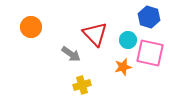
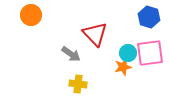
orange circle: moved 12 px up
cyan circle: moved 13 px down
pink square: rotated 20 degrees counterclockwise
yellow cross: moved 4 px left, 1 px up; rotated 24 degrees clockwise
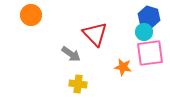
cyan circle: moved 16 px right, 21 px up
orange star: rotated 24 degrees clockwise
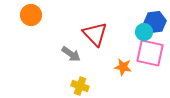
blue hexagon: moved 6 px right, 5 px down; rotated 25 degrees counterclockwise
pink square: rotated 20 degrees clockwise
yellow cross: moved 2 px right, 2 px down; rotated 12 degrees clockwise
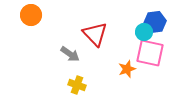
gray arrow: moved 1 px left
orange star: moved 4 px right, 2 px down; rotated 30 degrees counterclockwise
yellow cross: moved 3 px left, 1 px up
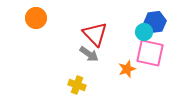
orange circle: moved 5 px right, 3 px down
gray arrow: moved 19 px right
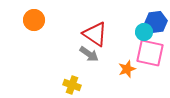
orange circle: moved 2 px left, 2 px down
blue hexagon: moved 1 px right
red triangle: rotated 12 degrees counterclockwise
yellow cross: moved 5 px left
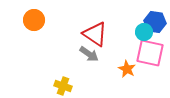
blue hexagon: moved 1 px left; rotated 15 degrees clockwise
orange star: rotated 24 degrees counterclockwise
yellow cross: moved 9 px left, 1 px down
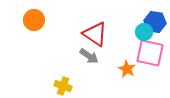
gray arrow: moved 2 px down
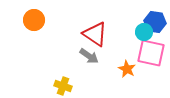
pink square: moved 1 px right
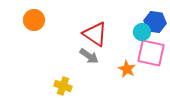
cyan circle: moved 2 px left
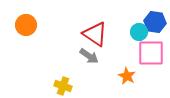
orange circle: moved 8 px left, 5 px down
cyan circle: moved 3 px left
pink square: rotated 12 degrees counterclockwise
orange star: moved 7 px down
